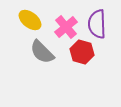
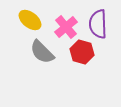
purple semicircle: moved 1 px right
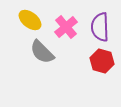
purple semicircle: moved 2 px right, 3 px down
red hexagon: moved 20 px right, 9 px down
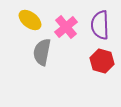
purple semicircle: moved 2 px up
gray semicircle: rotated 56 degrees clockwise
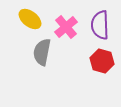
yellow ellipse: moved 1 px up
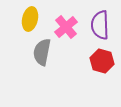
yellow ellipse: rotated 65 degrees clockwise
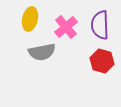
gray semicircle: rotated 112 degrees counterclockwise
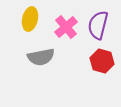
purple semicircle: moved 2 px left; rotated 16 degrees clockwise
gray semicircle: moved 1 px left, 5 px down
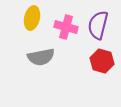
yellow ellipse: moved 2 px right, 1 px up
pink cross: rotated 35 degrees counterclockwise
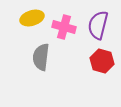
yellow ellipse: rotated 60 degrees clockwise
pink cross: moved 2 px left
gray semicircle: rotated 108 degrees clockwise
